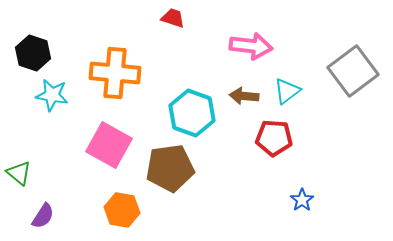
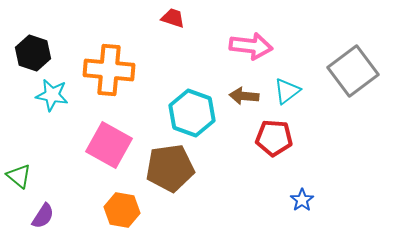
orange cross: moved 6 px left, 3 px up
green triangle: moved 3 px down
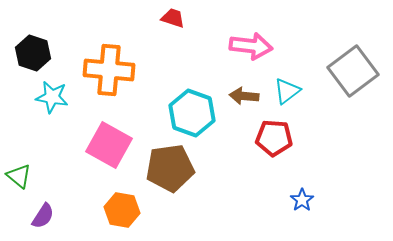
cyan star: moved 2 px down
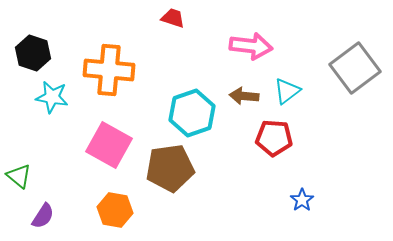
gray square: moved 2 px right, 3 px up
cyan hexagon: rotated 21 degrees clockwise
orange hexagon: moved 7 px left
